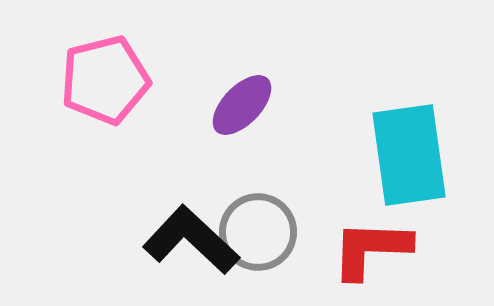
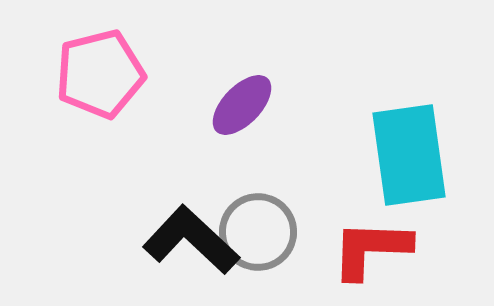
pink pentagon: moved 5 px left, 6 px up
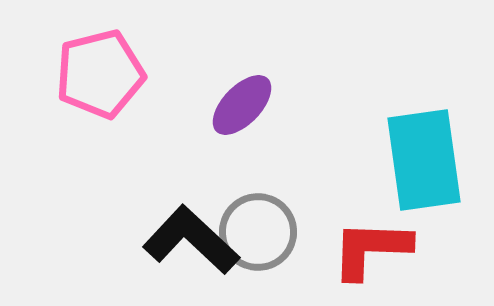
cyan rectangle: moved 15 px right, 5 px down
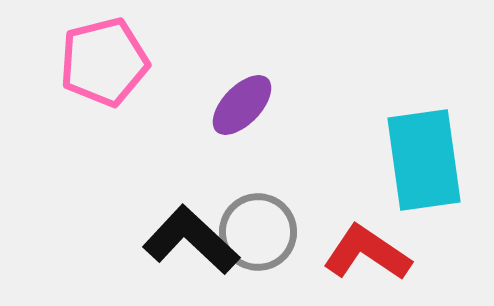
pink pentagon: moved 4 px right, 12 px up
red L-shape: moved 4 px left, 4 px down; rotated 32 degrees clockwise
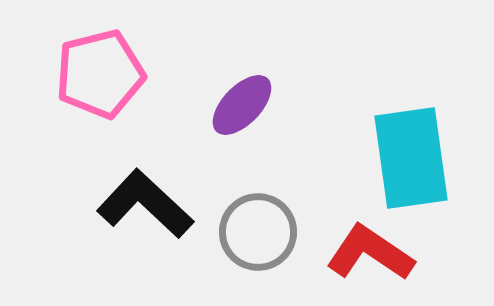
pink pentagon: moved 4 px left, 12 px down
cyan rectangle: moved 13 px left, 2 px up
black L-shape: moved 46 px left, 36 px up
red L-shape: moved 3 px right
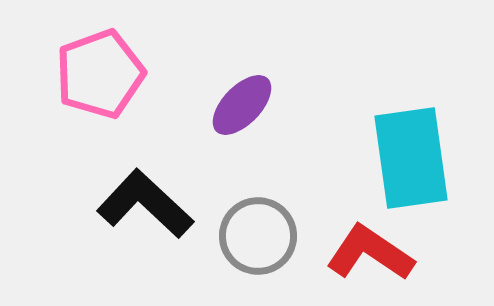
pink pentagon: rotated 6 degrees counterclockwise
gray circle: moved 4 px down
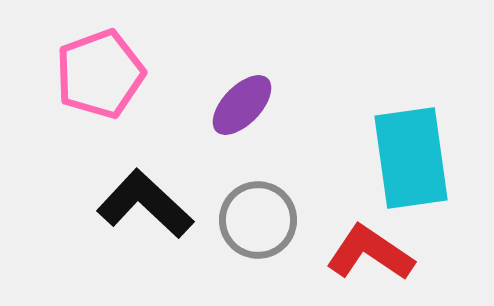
gray circle: moved 16 px up
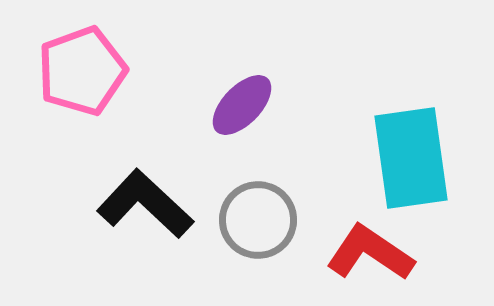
pink pentagon: moved 18 px left, 3 px up
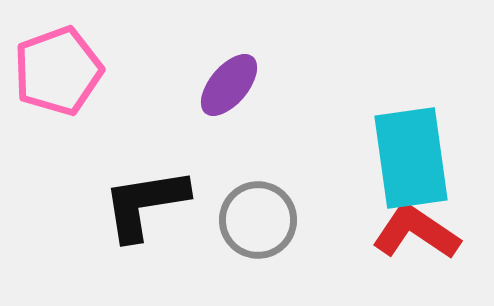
pink pentagon: moved 24 px left
purple ellipse: moved 13 px left, 20 px up; rotated 4 degrees counterclockwise
black L-shape: rotated 52 degrees counterclockwise
red L-shape: moved 46 px right, 21 px up
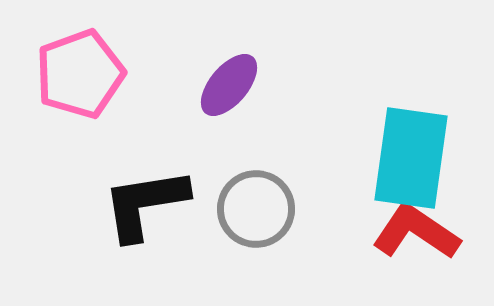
pink pentagon: moved 22 px right, 3 px down
cyan rectangle: rotated 16 degrees clockwise
gray circle: moved 2 px left, 11 px up
